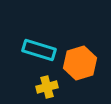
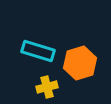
cyan rectangle: moved 1 px left, 1 px down
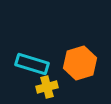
cyan rectangle: moved 6 px left, 13 px down
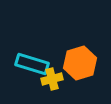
yellow cross: moved 5 px right, 8 px up
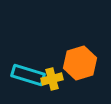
cyan rectangle: moved 4 px left, 11 px down
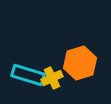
yellow cross: moved 1 px up; rotated 10 degrees counterclockwise
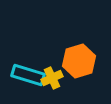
orange hexagon: moved 1 px left, 2 px up
